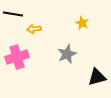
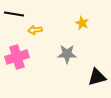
black line: moved 1 px right
yellow arrow: moved 1 px right, 1 px down
gray star: rotated 24 degrees clockwise
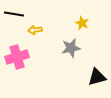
gray star: moved 4 px right, 6 px up; rotated 12 degrees counterclockwise
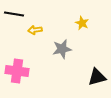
gray star: moved 9 px left, 1 px down
pink cross: moved 14 px down; rotated 25 degrees clockwise
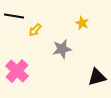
black line: moved 2 px down
yellow arrow: rotated 40 degrees counterclockwise
pink cross: rotated 35 degrees clockwise
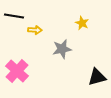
yellow arrow: rotated 128 degrees counterclockwise
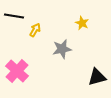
yellow arrow: rotated 64 degrees counterclockwise
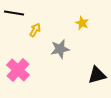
black line: moved 3 px up
gray star: moved 2 px left
pink cross: moved 1 px right, 1 px up
black triangle: moved 2 px up
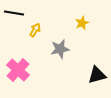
yellow star: rotated 24 degrees clockwise
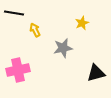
yellow arrow: rotated 56 degrees counterclockwise
gray star: moved 3 px right, 1 px up
pink cross: rotated 35 degrees clockwise
black triangle: moved 1 px left, 2 px up
